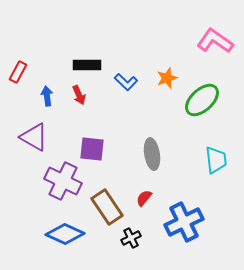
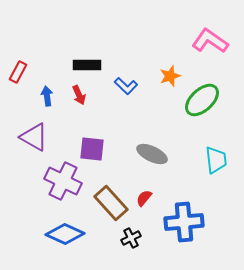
pink L-shape: moved 5 px left
orange star: moved 3 px right, 2 px up
blue L-shape: moved 4 px down
gray ellipse: rotated 56 degrees counterclockwise
brown rectangle: moved 4 px right, 4 px up; rotated 8 degrees counterclockwise
blue cross: rotated 21 degrees clockwise
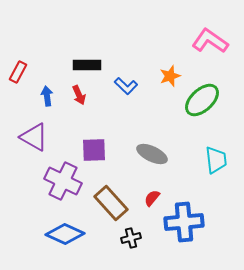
purple square: moved 2 px right, 1 px down; rotated 8 degrees counterclockwise
red semicircle: moved 8 px right
black cross: rotated 12 degrees clockwise
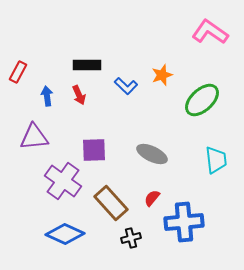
pink L-shape: moved 9 px up
orange star: moved 8 px left, 1 px up
purple triangle: rotated 36 degrees counterclockwise
purple cross: rotated 9 degrees clockwise
